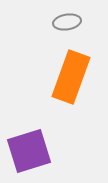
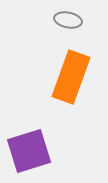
gray ellipse: moved 1 px right, 2 px up; rotated 20 degrees clockwise
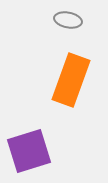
orange rectangle: moved 3 px down
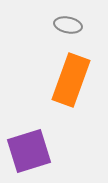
gray ellipse: moved 5 px down
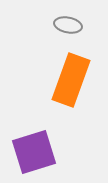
purple square: moved 5 px right, 1 px down
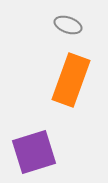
gray ellipse: rotated 8 degrees clockwise
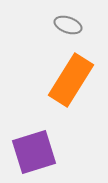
orange rectangle: rotated 12 degrees clockwise
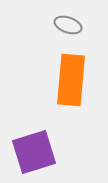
orange rectangle: rotated 27 degrees counterclockwise
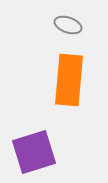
orange rectangle: moved 2 px left
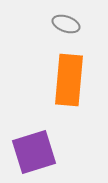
gray ellipse: moved 2 px left, 1 px up
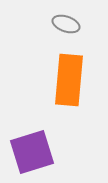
purple square: moved 2 px left
